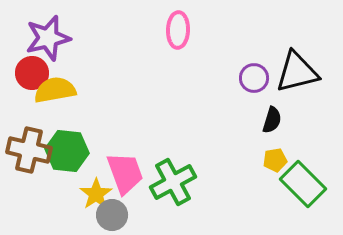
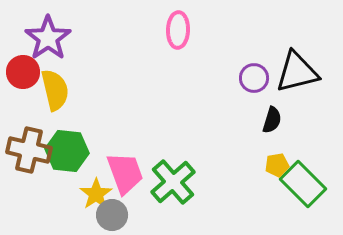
purple star: rotated 21 degrees counterclockwise
red circle: moved 9 px left, 1 px up
yellow semicircle: rotated 87 degrees clockwise
yellow pentagon: moved 2 px right, 5 px down
green cross: rotated 12 degrees counterclockwise
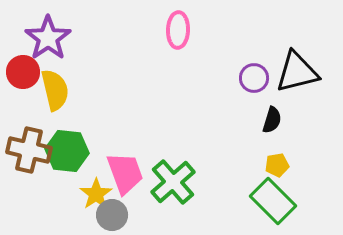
green rectangle: moved 30 px left, 17 px down
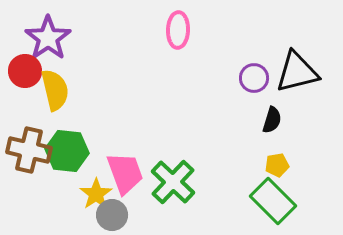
red circle: moved 2 px right, 1 px up
green cross: rotated 6 degrees counterclockwise
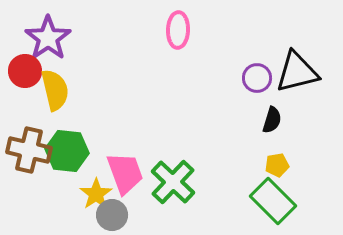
purple circle: moved 3 px right
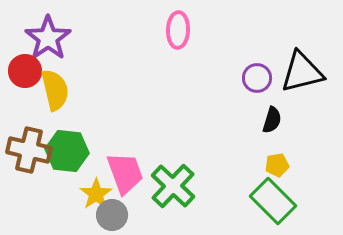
black triangle: moved 5 px right
green cross: moved 4 px down
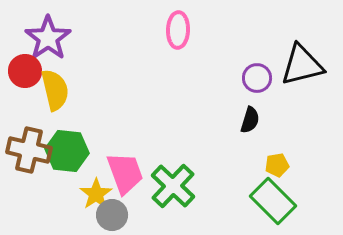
black triangle: moved 7 px up
black semicircle: moved 22 px left
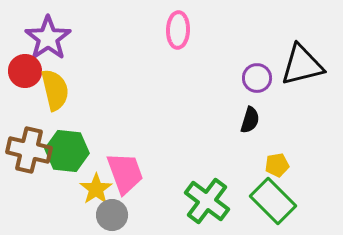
green cross: moved 34 px right, 15 px down; rotated 6 degrees counterclockwise
yellow star: moved 5 px up
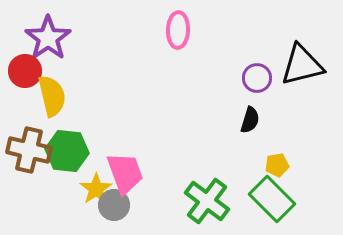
yellow semicircle: moved 3 px left, 6 px down
green rectangle: moved 1 px left, 2 px up
gray circle: moved 2 px right, 10 px up
